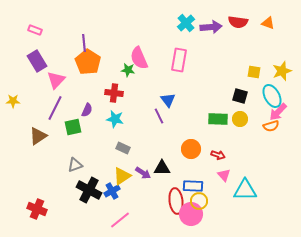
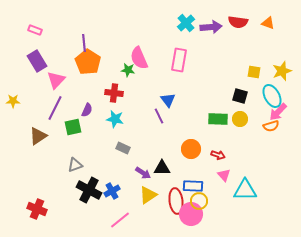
yellow triangle at (122, 176): moved 26 px right, 19 px down
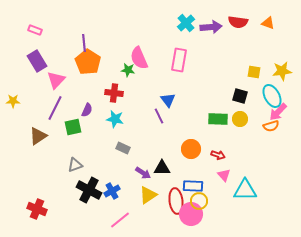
yellow star at (282, 71): rotated 12 degrees clockwise
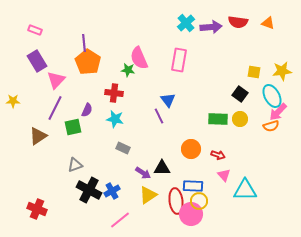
black square at (240, 96): moved 2 px up; rotated 21 degrees clockwise
